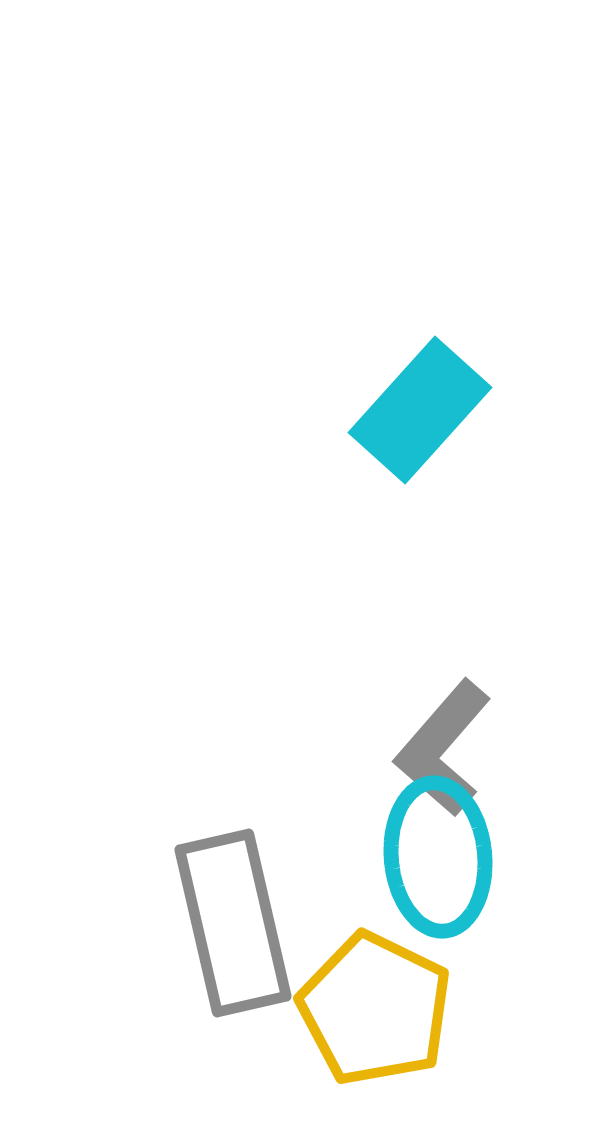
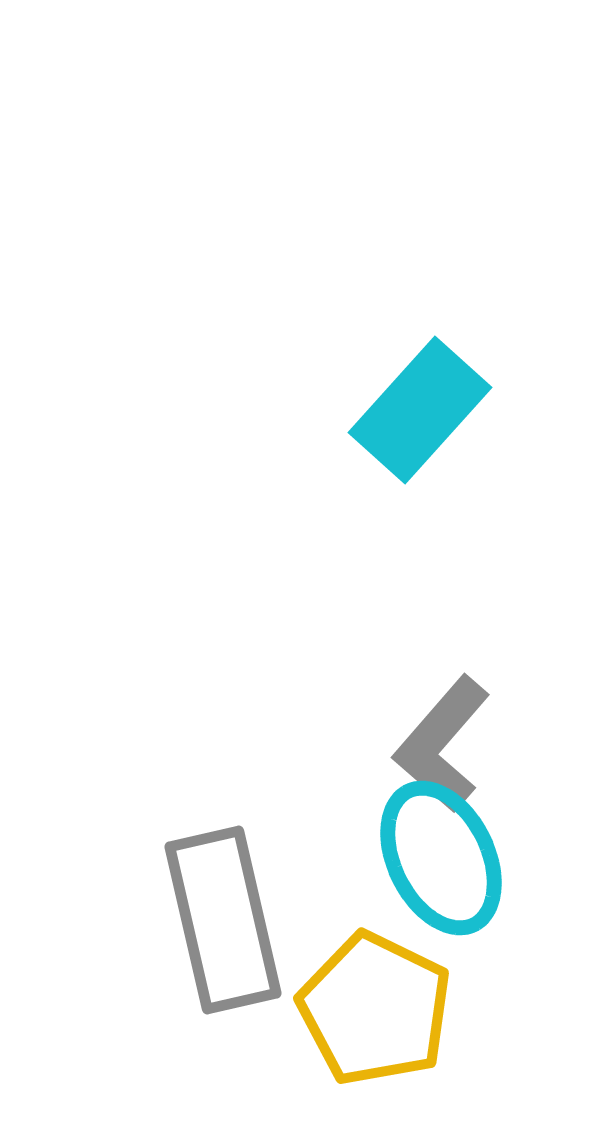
gray L-shape: moved 1 px left, 4 px up
cyan ellipse: moved 3 px right, 1 px down; rotated 21 degrees counterclockwise
gray rectangle: moved 10 px left, 3 px up
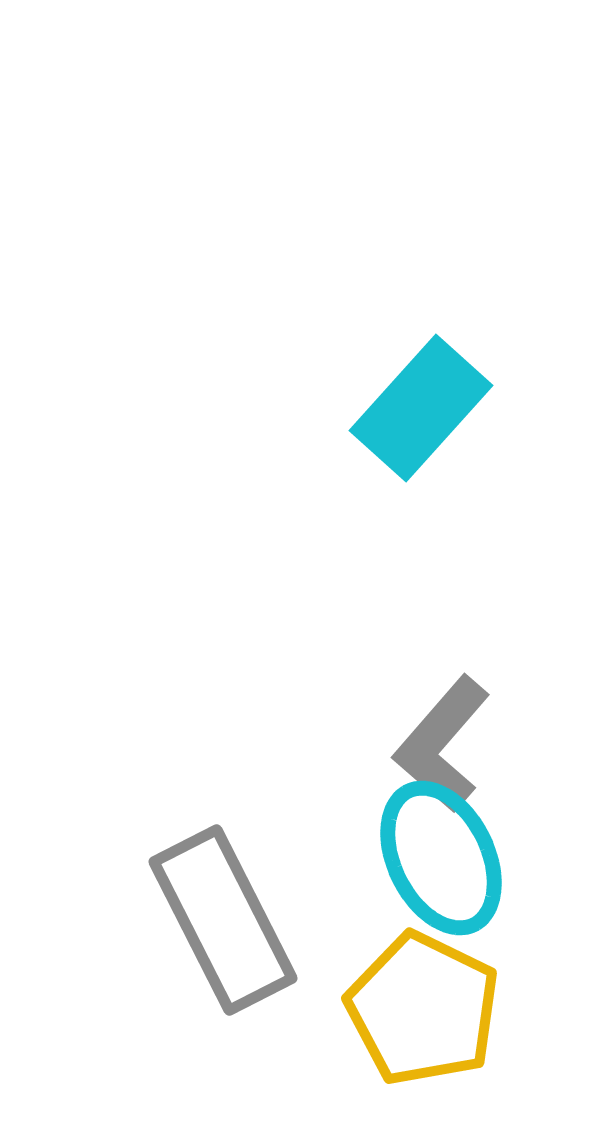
cyan rectangle: moved 1 px right, 2 px up
gray rectangle: rotated 14 degrees counterclockwise
yellow pentagon: moved 48 px right
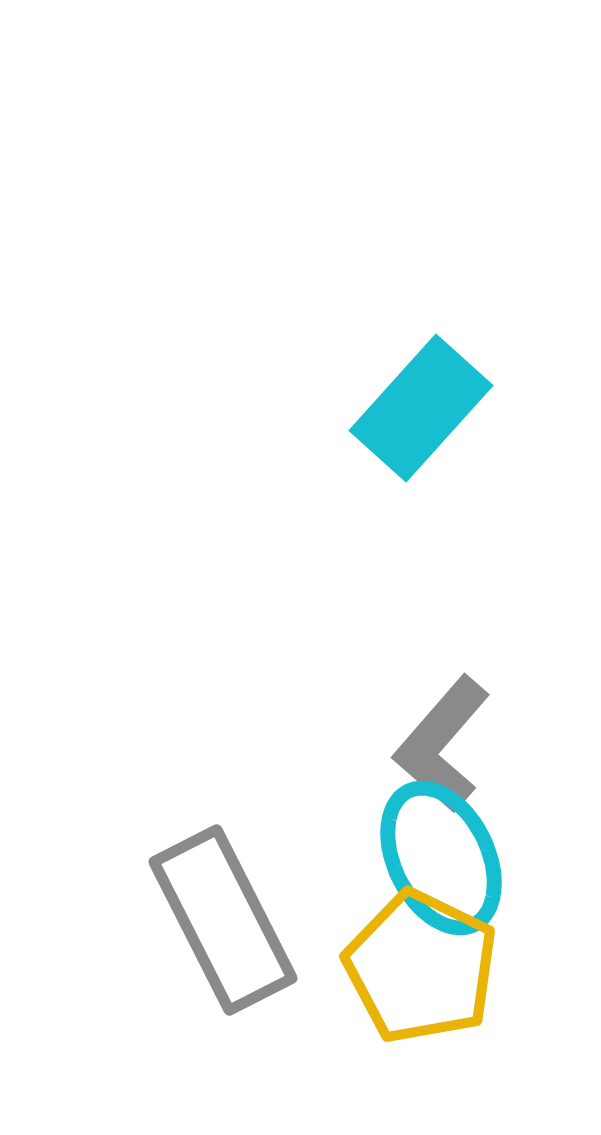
yellow pentagon: moved 2 px left, 42 px up
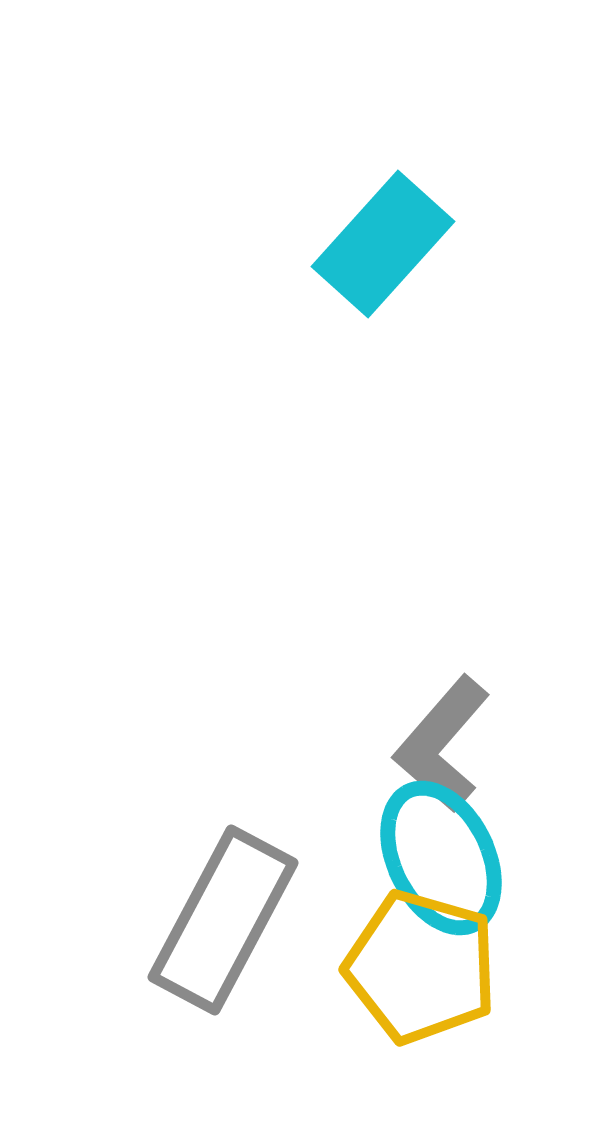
cyan rectangle: moved 38 px left, 164 px up
gray rectangle: rotated 55 degrees clockwise
yellow pentagon: rotated 10 degrees counterclockwise
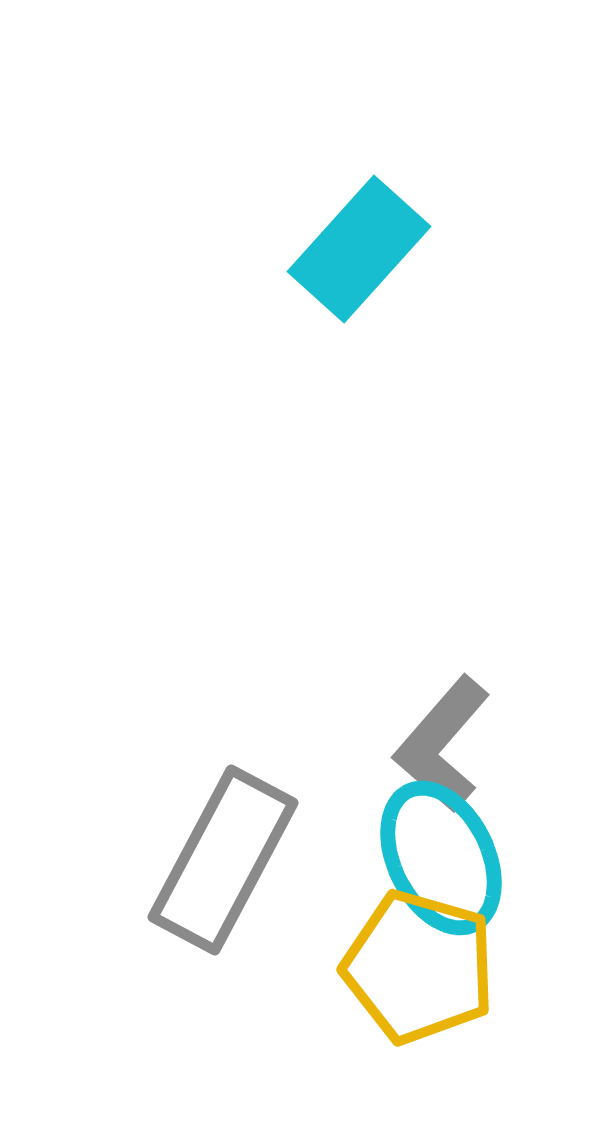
cyan rectangle: moved 24 px left, 5 px down
gray rectangle: moved 60 px up
yellow pentagon: moved 2 px left
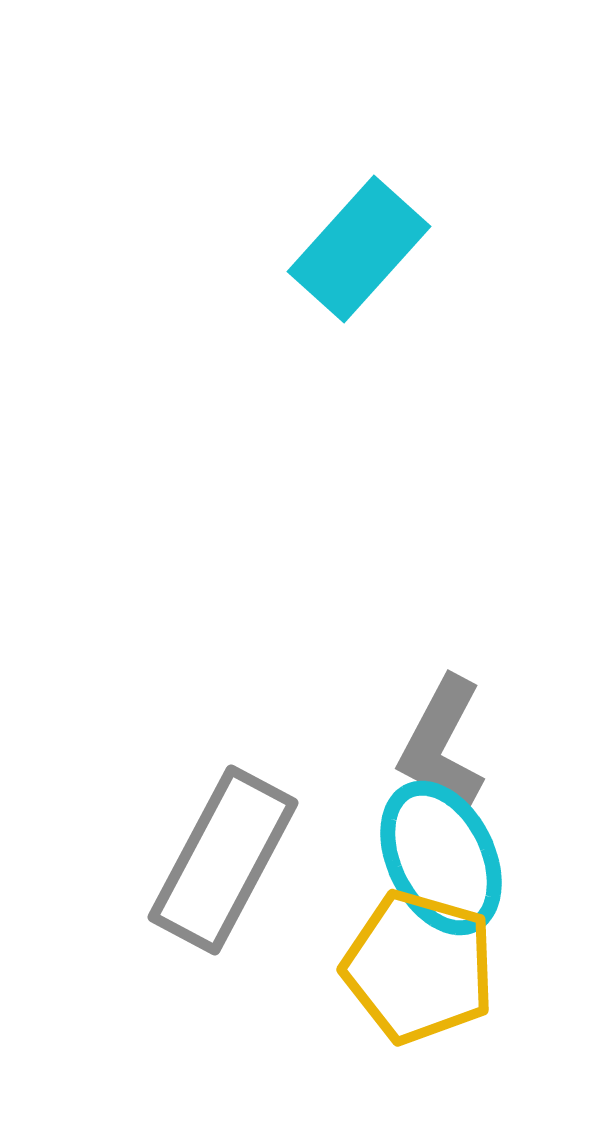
gray L-shape: rotated 13 degrees counterclockwise
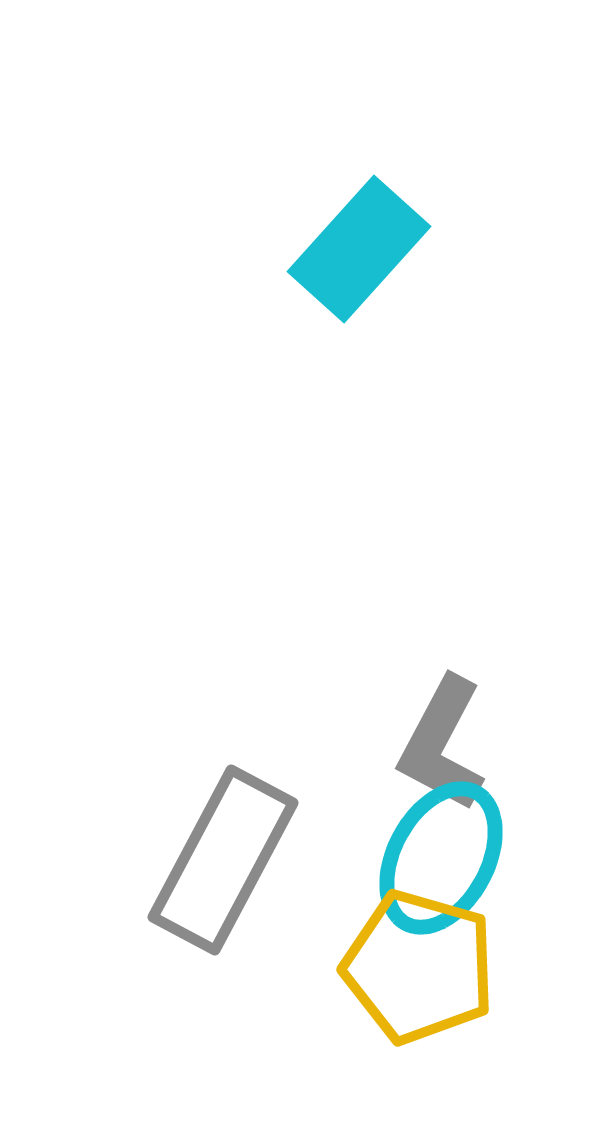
cyan ellipse: rotated 54 degrees clockwise
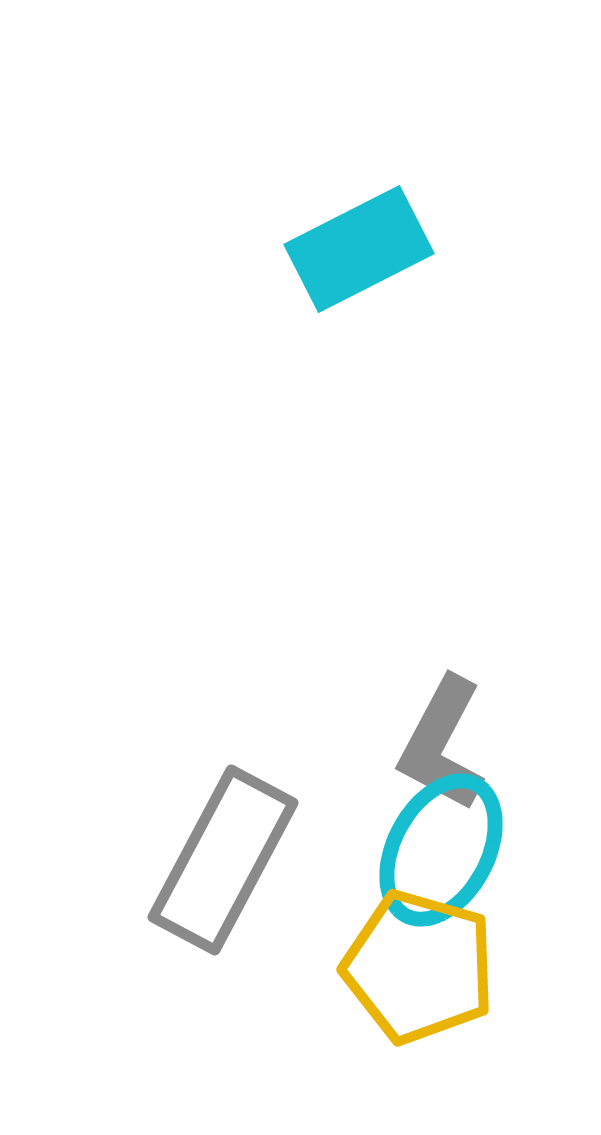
cyan rectangle: rotated 21 degrees clockwise
cyan ellipse: moved 8 px up
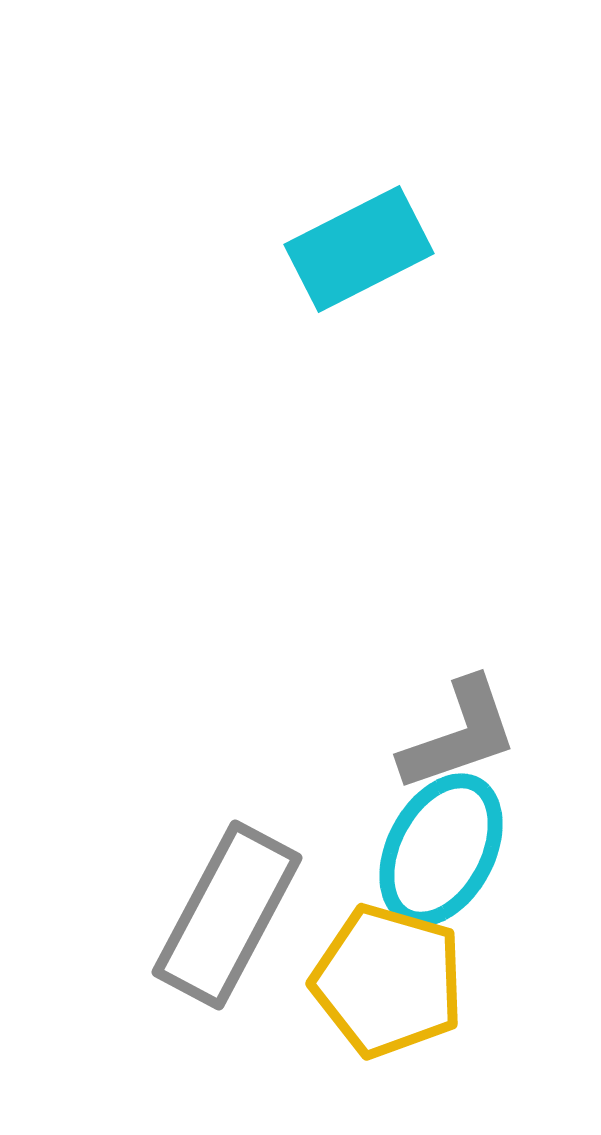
gray L-shape: moved 17 px right, 9 px up; rotated 137 degrees counterclockwise
gray rectangle: moved 4 px right, 55 px down
yellow pentagon: moved 31 px left, 14 px down
